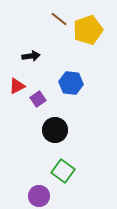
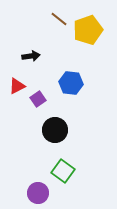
purple circle: moved 1 px left, 3 px up
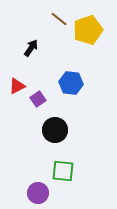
black arrow: moved 8 px up; rotated 48 degrees counterclockwise
green square: rotated 30 degrees counterclockwise
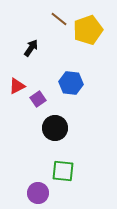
black circle: moved 2 px up
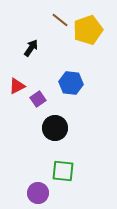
brown line: moved 1 px right, 1 px down
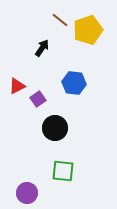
black arrow: moved 11 px right
blue hexagon: moved 3 px right
purple circle: moved 11 px left
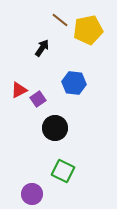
yellow pentagon: rotated 8 degrees clockwise
red triangle: moved 2 px right, 4 px down
green square: rotated 20 degrees clockwise
purple circle: moved 5 px right, 1 px down
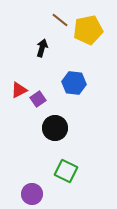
black arrow: rotated 18 degrees counterclockwise
green square: moved 3 px right
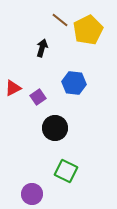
yellow pentagon: rotated 16 degrees counterclockwise
red triangle: moved 6 px left, 2 px up
purple square: moved 2 px up
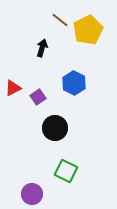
blue hexagon: rotated 20 degrees clockwise
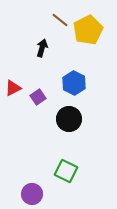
black circle: moved 14 px right, 9 px up
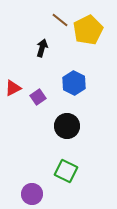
black circle: moved 2 px left, 7 px down
